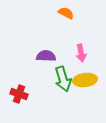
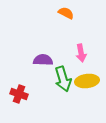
purple semicircle: moved 3 px left, 4 px down
yellow ellipse: moved 2 px right, 1 px down
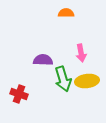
orange semicircle: rotated 28 degrees counterclockwise
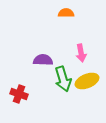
yellow ellipse: rotated 15 degrees counterclockwise
